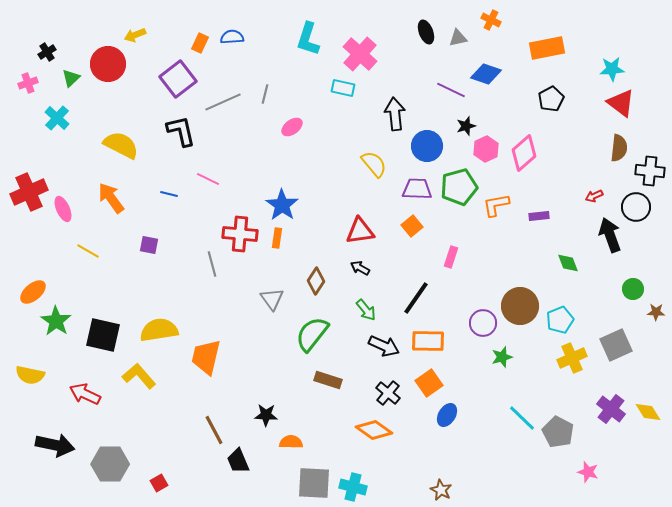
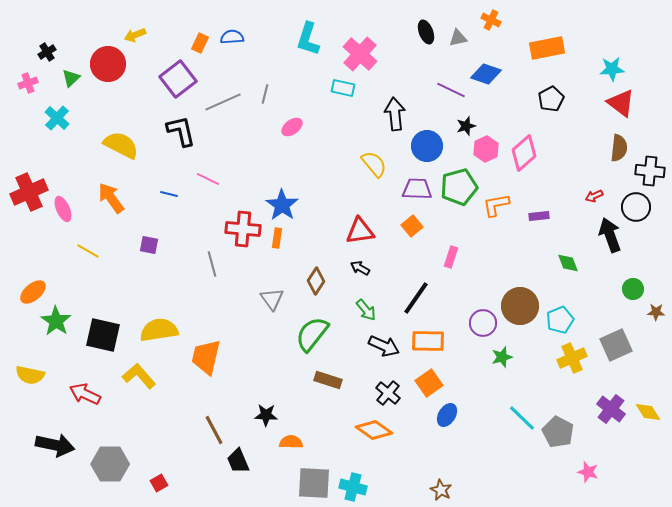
red cross at (240, 234): moved 3 px right, 5 px up
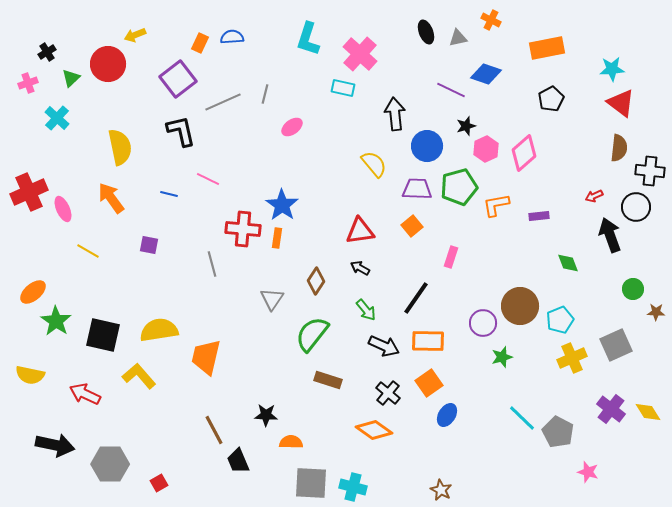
yellow semicircle at (121, 145): moved 1 px left, 2 px down; rotated 51 degrees clockwise
gray triangle at (272, 299): rotated 10 degrees clockwise
gray square at (314, 483): moved 3 px left
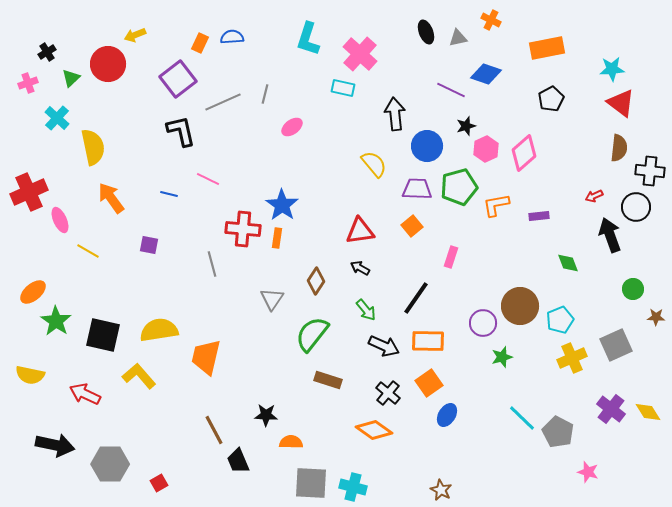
yellow semicircle at (120, 147): moved 27 px left
pink ellipse at (63, 209): moved 3 px left, 11 px down
brown star at (656, 312): moved 5 px down
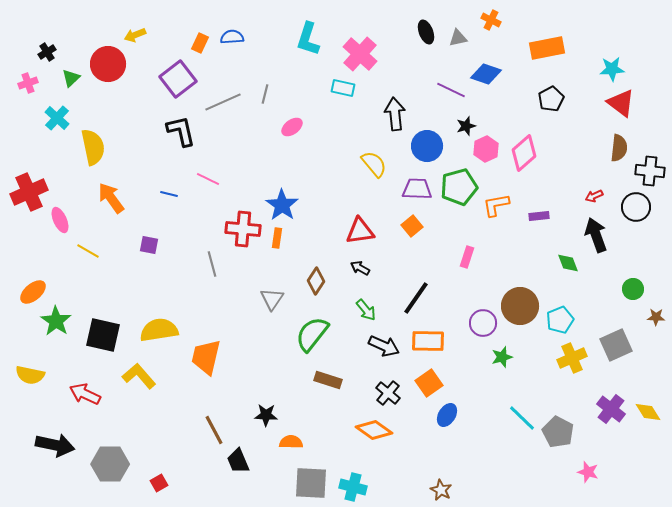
black arrow at (610, 235): moved 14 px left
pink rectangle at (451, 257): moved 16 px right
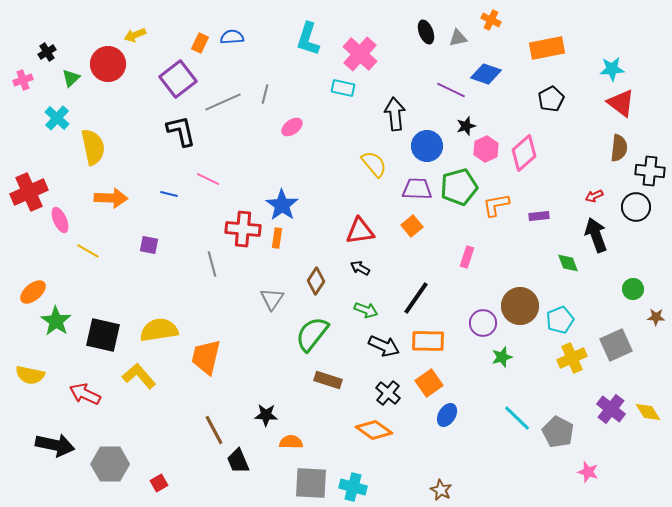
pink cross at (28, 83): moved 5 px left, 3 px up
orange arrow at (111, 198): rotated 128 degrees clockwise
green arrow at (366, 310): rotated 30 degrees counterclockwise
cyan line at (522, 418): moved 5 px left
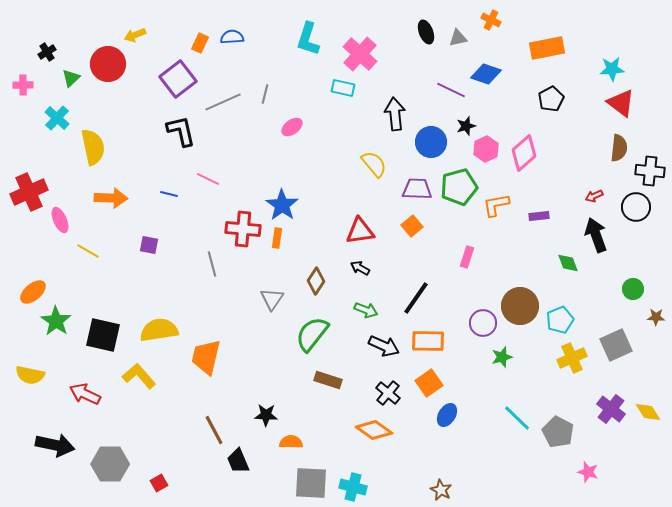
pink cross at (23, 80): moved 5 px down; rotated 18 degrees clockwise
blue circle at (427, 146): moved 4 px right, 4 px up
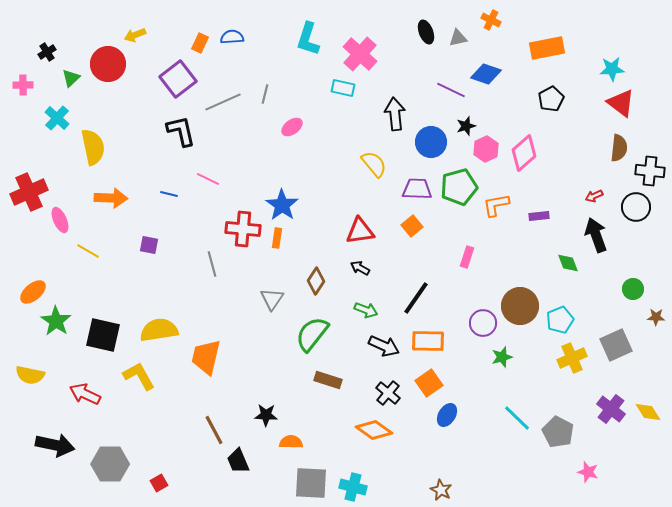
yellow L-shape at (139, 376): rotated 12 degrees clockwise
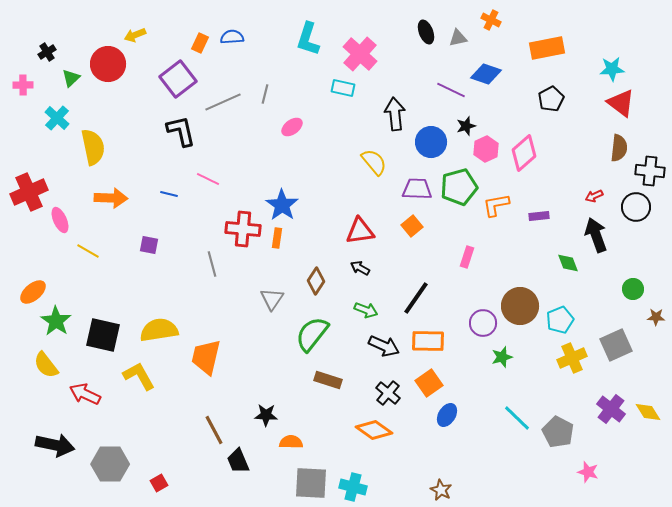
yellow semicircle at (374, 164): moved 2 px up
yellow semicircle at (30, 375): moved 16 px right, 10 px up; rotated 40 degrees clockwise
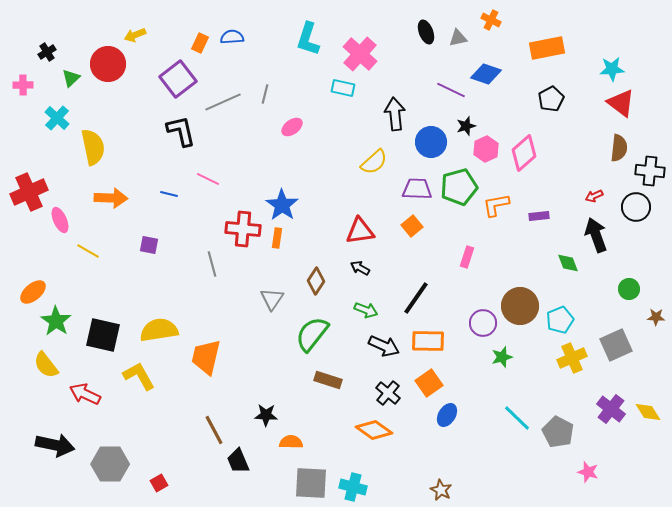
yellow semicircle at (374, 162): rotated 88 degrees clockwise
green circle at (633, 289): moved 4 px left
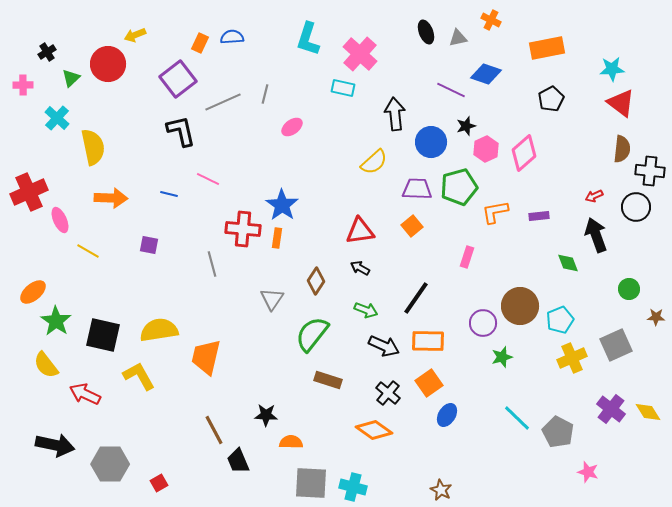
brown semicircle at (619, 148): moved 3 px right, 1 px down
orange L-shape at (496, 205): moved 1 px left, 7 px down
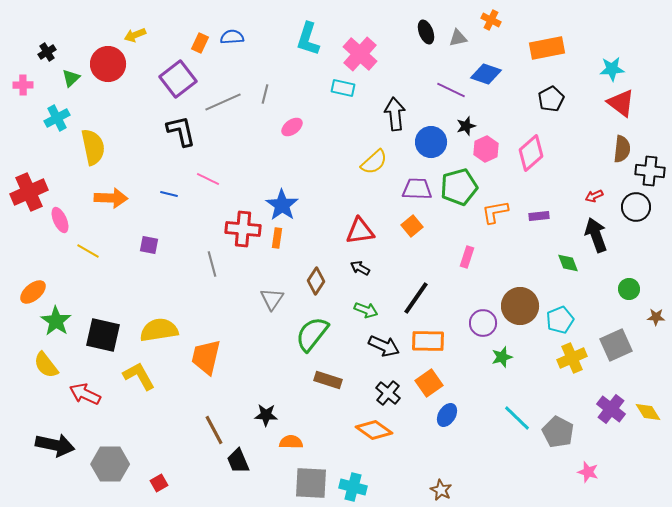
cyan cross at (57, 118): rotated 20 degrees clockwise
pink diamond at (524, 153): moved 7 px right
